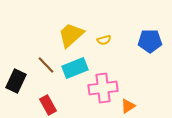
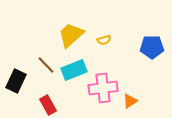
blue pentagon: moved 2 px right, 6 px down
cyan rectangle: moved 1 px left, 2 px down
orange triangle: moved 2 px right, 5 px up
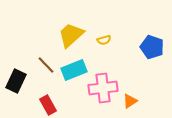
blue pentagon: rotated 20 degrees clockwise
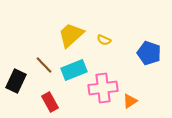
yellow semicircle: rotated 40 degrees clockwise
blue pentagon: moved 3 px left, 6 px down
brown line: moved 2 px left
red rectangle: moved 2 px right, 3 px up
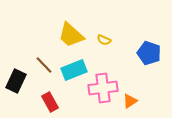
yellow trapezoid: rotated 96 degrees counterclockwise
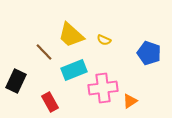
brown line: moved 13 px up
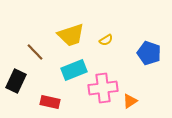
yellow trapezoid: rotated 60 degrees counterclockwise
yellow semicircle: moved 2 px right; rotated 56 degrees counterclockwise
brown line: moved 9 px left
red rectangle: rotated 48 degrees counterclockwise
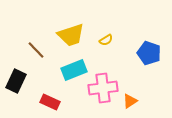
brown line: moved 1 px right, 2 px up
red rectangle: rotated 12 degrees clockwise
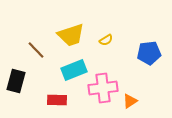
blue pentagon: rotated 25 degrees counterclockwise
black rectangle: rotated 10 degrees counterclockwise
red rectangle: moved 7 px right, 2 px up; rotated 24 degrees counterclockwise
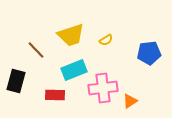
red rectangle: moved 2 px left, 5 px up
